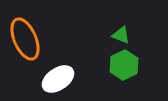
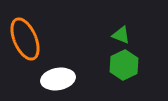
white ellipse: rotated 24 degrees clockwise
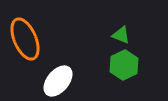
white ellipse: moved 2 px down; rotated 40 degrees counterclockwise
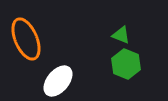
orange ellipse: moved 1 px right
green hexagon: moved 2 px right, 1 px up; rotated 12 degrees counterclockwise
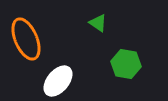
green triangle: moved 23 px left, 12 px up; rotated 12 degrees clockwise
green hexagon: rotated 12 degrees counterclockwise
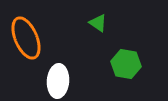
orange ellipse: moved 1 px up
white ellipse: rotated 36 degrees counterclockwise
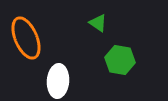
green hexagon: moved 6 px left, 4 px up
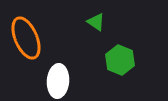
green triangle: moved 2 px left, 1 px up
green hexagon: rotated 12 degrees clockwise
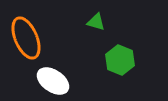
green triangle: rotated 18 degrees counterclockwise
white ellipse: moved 5 px left; rotated 60 degrees counterclockwise
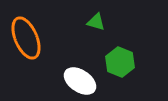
green hexagon: moved 2 px down
white ellipse: moved 27 px right
